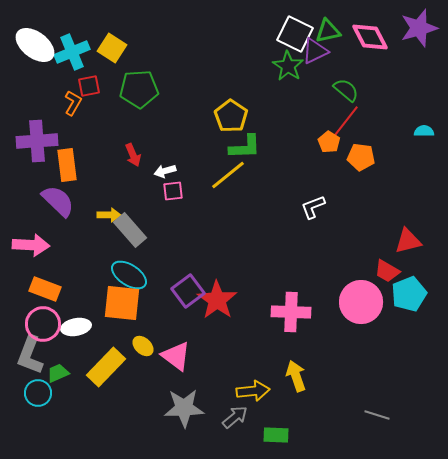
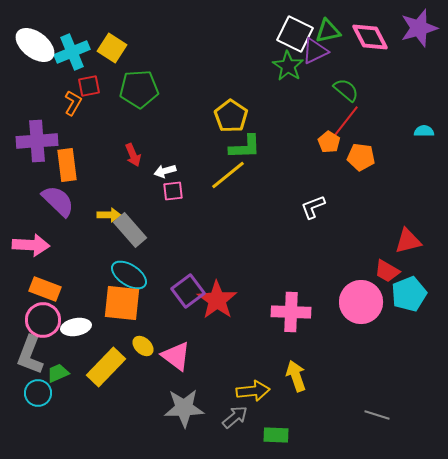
pink circle at (43, 324): moved 4 px up
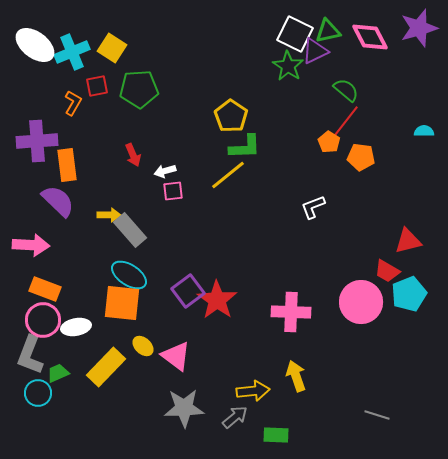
red square at (89, 86): moved 8 px right
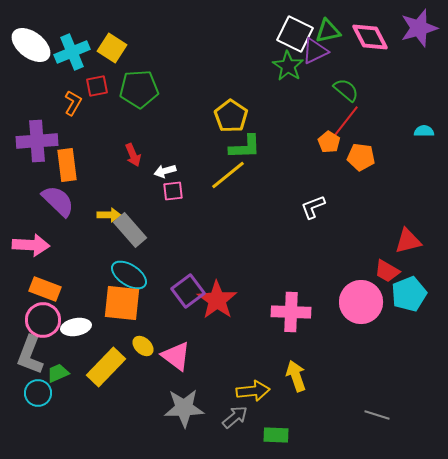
white ellipse at (35, 45): moved 4 px left
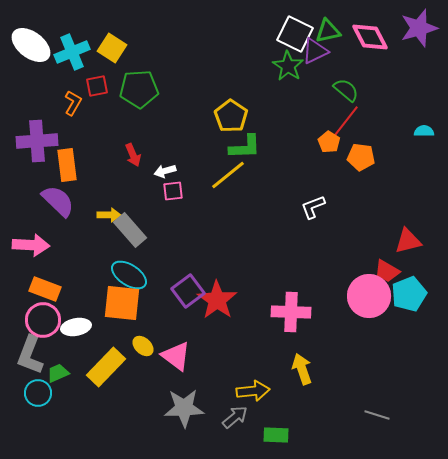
pink circle at (361, 302): moved 8 px right, 6 px up
yellow arrow at (296, 376): moved 6 px right, 7 px up
